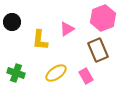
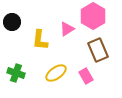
pink hexagon: moved 10 px left, 2 px up; rotated 10 degrees counterclockwise
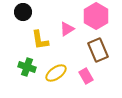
pink hexagon: moved 3 px right
black circle: moved 11 px right, 10 px up
yellow L-shape: rotated 15 degrees counterclockwise
green cross: moved 11 px right, 6 px up
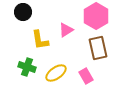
pink triangle: moved 1 px left, 1 px down
brown rectangle: moved 2 px up; rotated 10 degrees clockwise
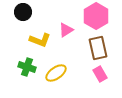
yellow L-shape: rotated 60 degrees counterclockwise
pink rectangle: moved 14 px right, 2 px up
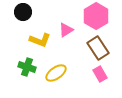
brown rectangle: rotated 20 degrees counterclockwise
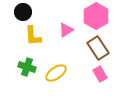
yellow L-shape: moved 7 px left, 4 px up; rotated 65 degrees clockwise
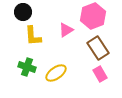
pink hexagon: moved 3 px left; rotated 10 degrees clockwise
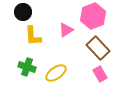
brown rectangle: rotated 10 degrees counterclockwise
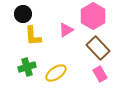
black circle: moved 2 px down
pink hexagon: rotated 10 degrees counterclockwise
green cross: rotated 36 degrees counterclockwise
